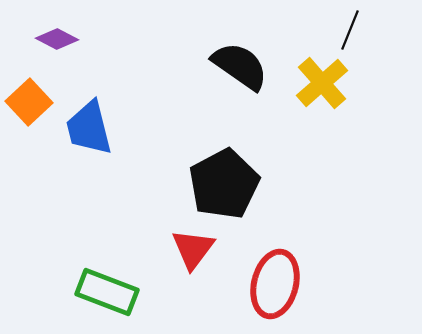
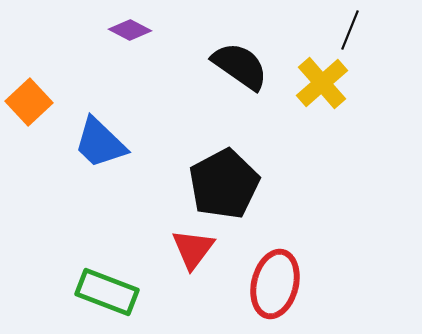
purple diamond: moved 73 px right, 9 px up
blue trapezoid: moved 11 px right, 15 px down; rotated 32 degrees counterclockwise
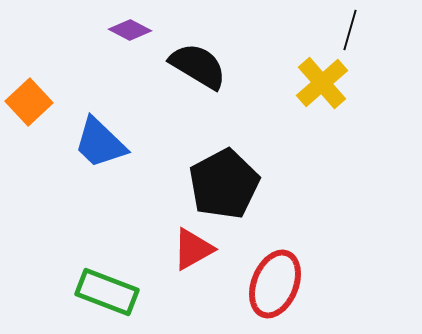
black line: rotated 6 degrees counterclockwise
black semicircle: moved 42 px left; rotated 4 degrees counterclockwise
red triangle: rotated 24 degrees clockwise
red ellipse: rotated 8 degrees clockwise
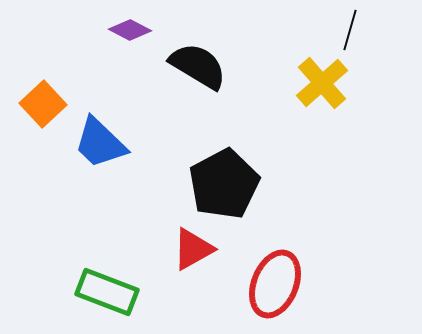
orange square: moved 14 px right, 2 px down
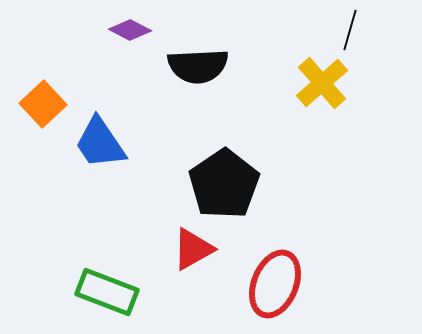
black semicircle: rotated 146 degrees clockwise
blue trapezoid: rotated 12 degrees clockwise
black pentagon: rotated 6 degrees counterclockwise
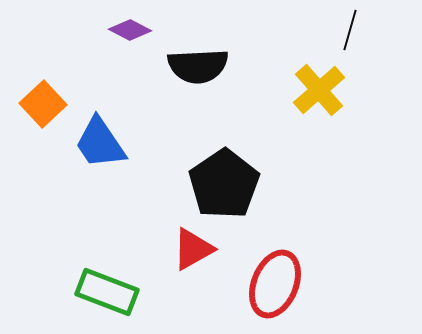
yellow cross: moved 3 px left, 7 px down
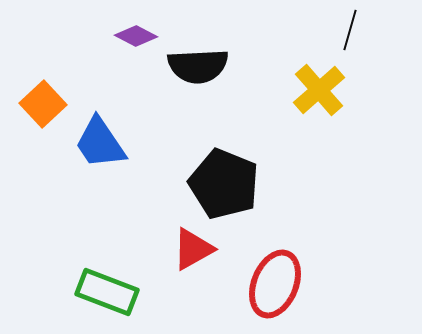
purple diamond: moved 6 px right, 6 px down
black pentagon: rotated 16 degrees counterclockwise
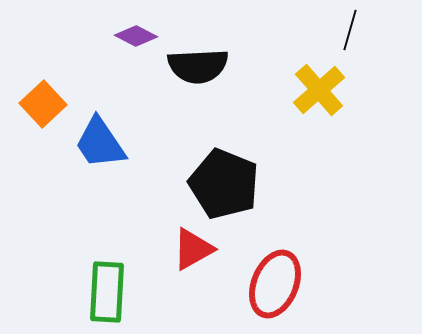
green rectangle: rotated 72 degrees clockwise
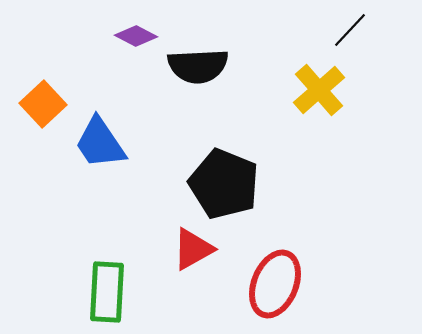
black line: rotated 27 degrees clockwise
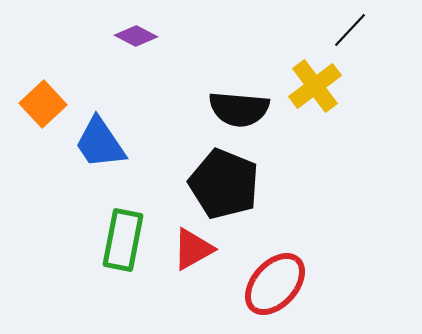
black semicircle: moved 41 px right, 43 px down; rotated 8 degrees clockwise
yellow cross: moved 4 px left, 4 px up; rotated 4 degrees clockwise
red ellipse: rotated 20 degrees clockwise
green rectangle: moved 16 px right, 52 px up; rotated 8 degrees clockwise
